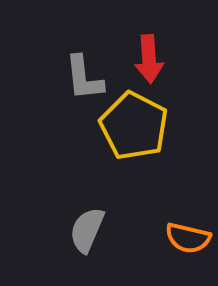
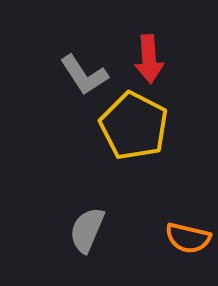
gray L-shape: moved 3 px up; rotated 27 degrees counterclockwise
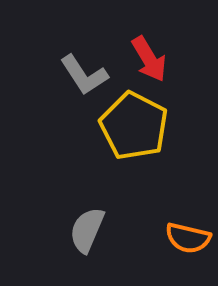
red arrow: rotated 27 degrees counterclockwise
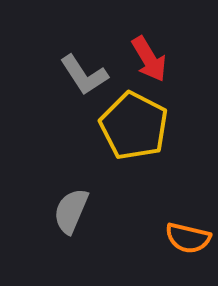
gray semicircle: moved 16 px left, 19 px up
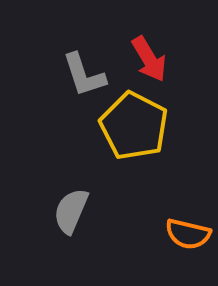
gray L-shape: rotated 15 degrees clockwise
orange semicircle: moved 4 px up
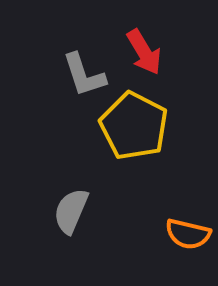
red arrow: moved 5 px left, 7 px up
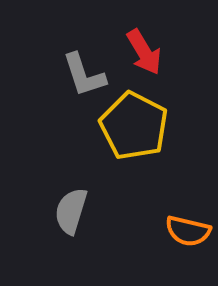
gray semicircle: rotated 6 degrees counterclockwise
orange semicircle: moved 3 px up
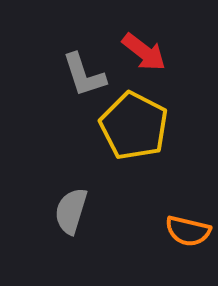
red arrow: rotated 21 degrees counterclockwise
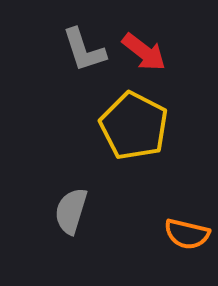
gray L-shape: moved 25 px up
orange semicircle: moved 1 px left, 3 px down
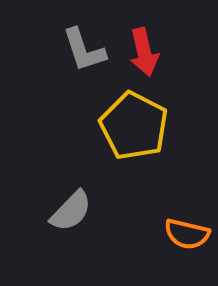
red arrow: rotated 39 degrees clockwise
gray semicircle: rotated 153 degrees counterclockwise
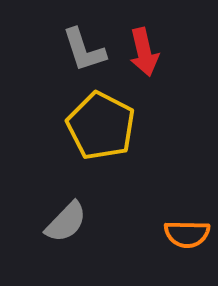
yellow pentagon: moved 33 px left
gray semicircle: moved 5 px left, 11 px down
orange semicircle: rotated 12 degrees counterclockwise
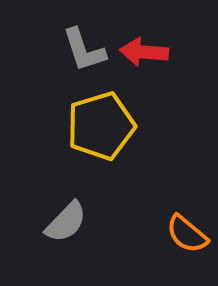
red arrow: rotated 108 degrees clockwise
yellow pentagon: rotated 28 degrees clockwise
orange semicircle: rotated 39 degrees clockwise
